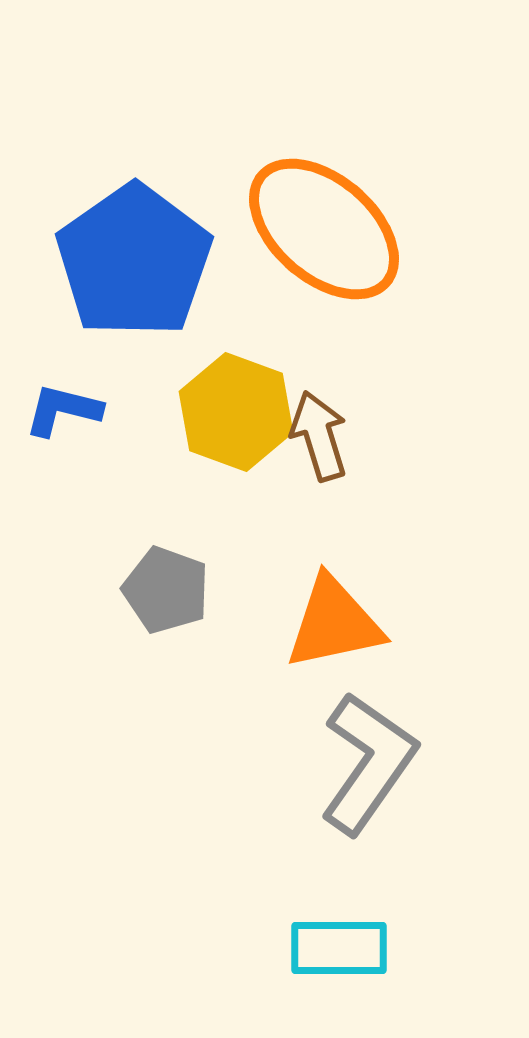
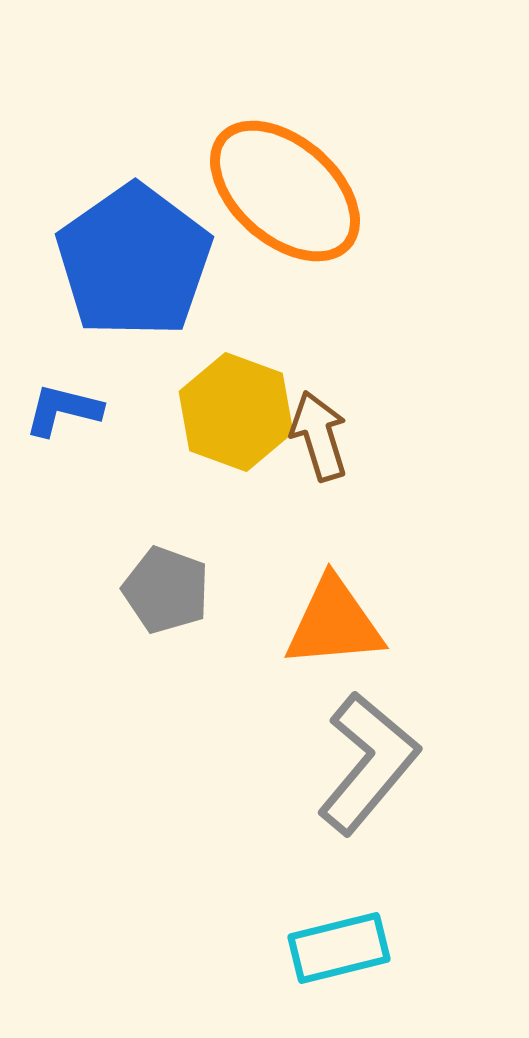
orange ellipse: moved 39 px left, 38 px up
orange triangle: rotated 7 degrees clockwise
gray L-shape: rotated 5 degrees clockwise
cyan rectangle: rotated 14 degrees counterclockwise
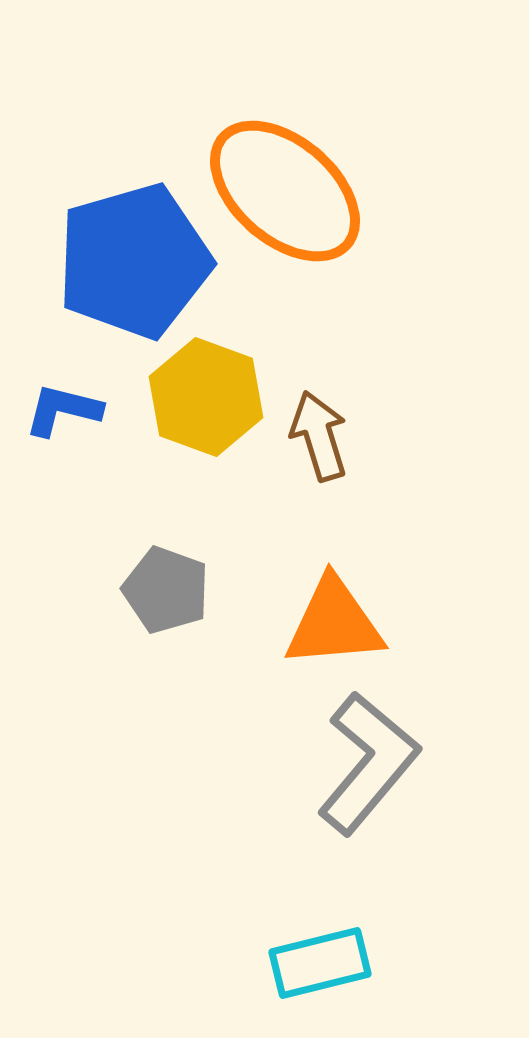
blue pentagon: rotated 19 degrees clockwise
yellow hexagon: moved 30 px left, 15 px up
cyan rectangle: moved 19 px left, 15 px down
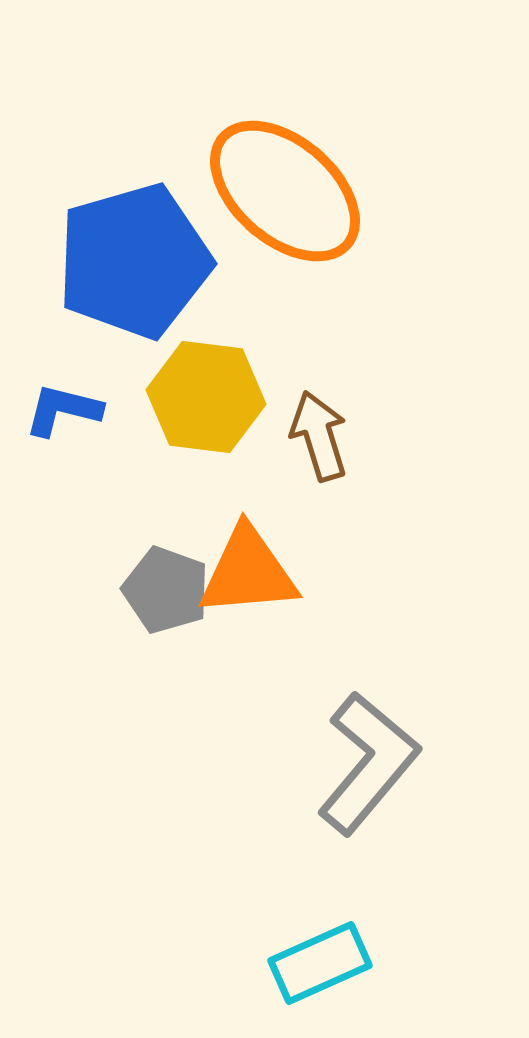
yellow hexagon: rotated 13 degrees counterclockwise
orange triangle: moved 86 px left, 51 px up
cyan rectangle: rotated 10 degrees counterclockwise
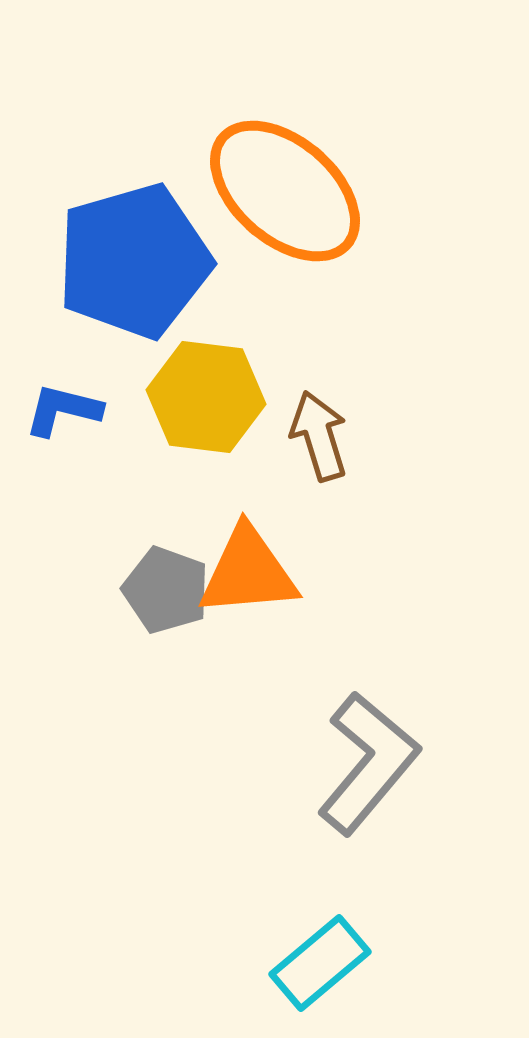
cyan rectangle: rotated 16 degrees counterclockwise
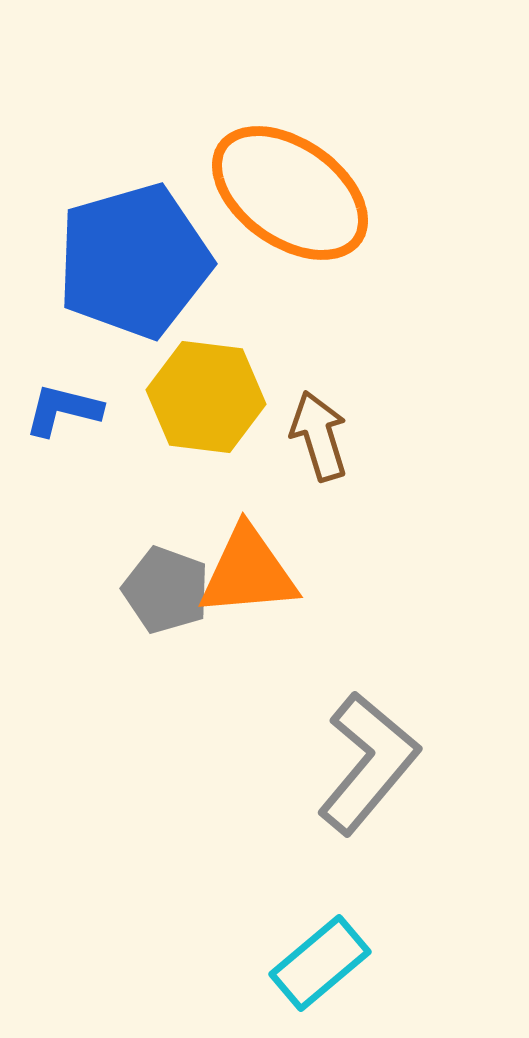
orange ellipse: moved 5 px right, 2 px down; rotated 6 degrees counterclockwise
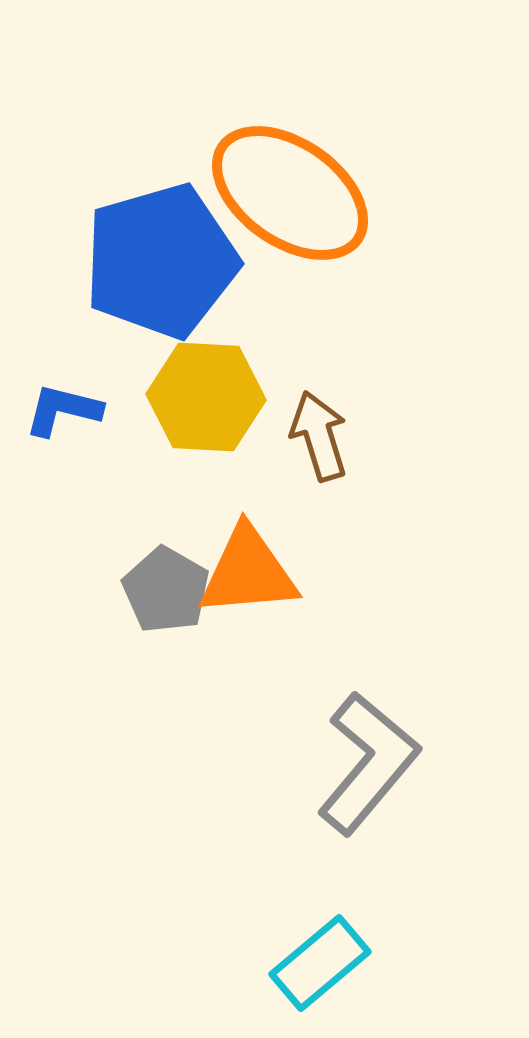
blue pentagon: moved 27 px right
yellow hexagon: rotated 4 degrees counterclockwise
gray pentagon: rotated 10 degrees clockwise
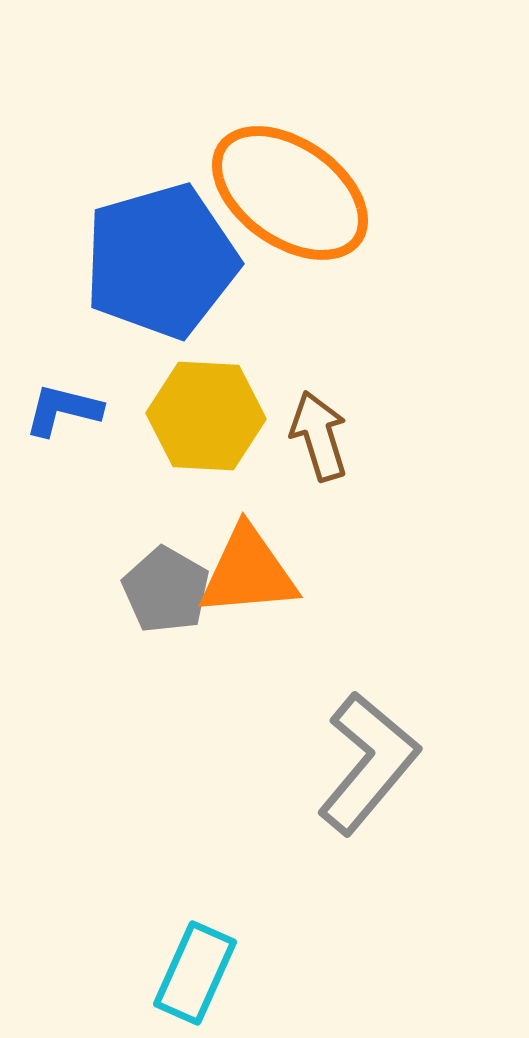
yellow hexagon: moved 19 px down
cyan rectangle: moved 125 px left, 10 px down; rotated 26 degrees counterclockwise
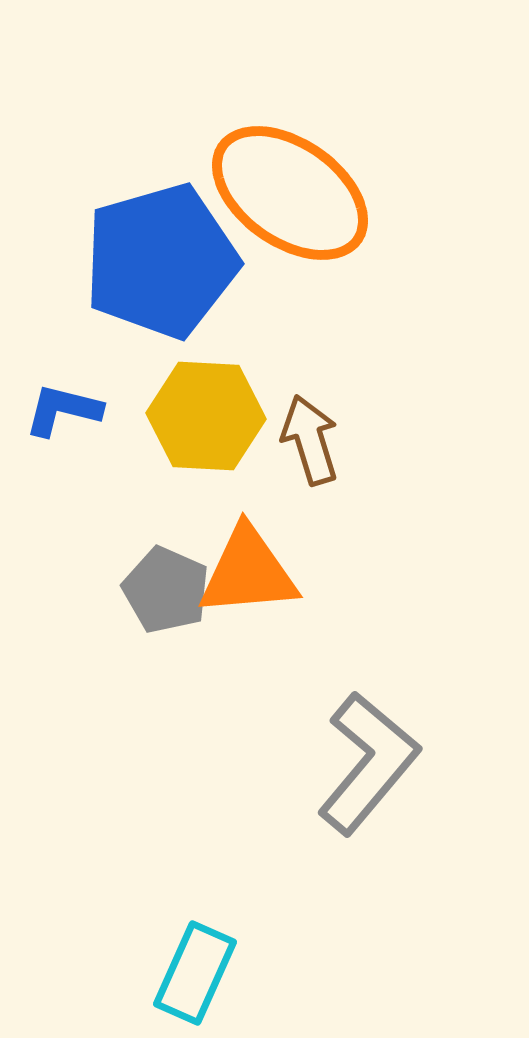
brown arrow: moved 9 px left, 4 px down
gray pentagon: rotated 6 degrees counterclockwise
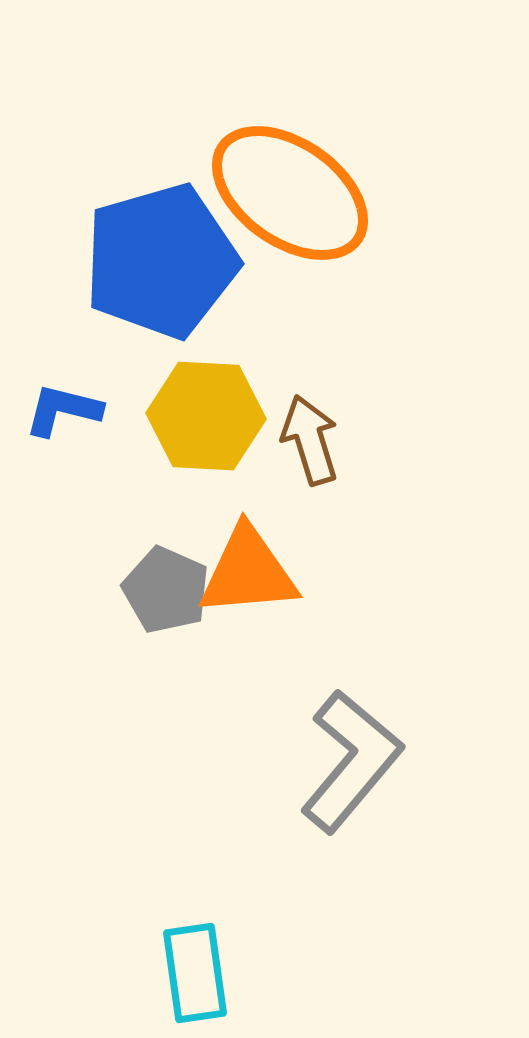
gray L-shape: moved 17 px left, 2 px up
cyan rectangle: rotated 32 degrees counterclockwise
